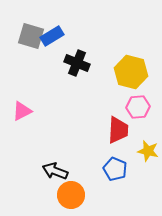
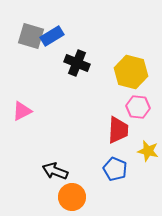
pink hexagon: rotated 10 degrees clockwise
orange circle: moved 1 px right, 2 px down
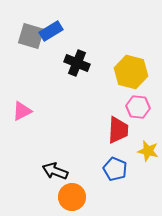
blue rectangle: moved 1 px left, 5 px up
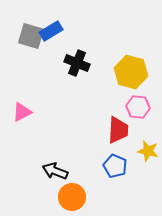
pink triangle: moved 1 px down
blue pentagon: moved 3 px up
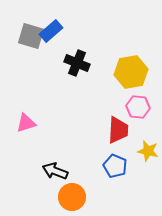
blue rectangle: rotated 10 degrees counterclockwise
yellow hexagon: rotated 24 degrees counterclockwise
pink triangle: moved 4 px right, 11 px down; rotated 10 degrees clockwise
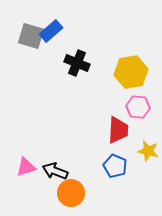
pink triangle: moved 44 px down
orange circle: moved 1 px left, 4 px up
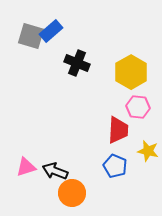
yellow hexagon: rotated 20 degrees counterclockwise
orange circle: moved 1 px right
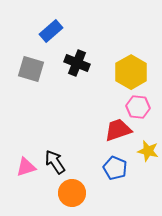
gray square: moved 33 px down
red trapezoid: rotated 112 degrees counterclockwise
blue pentagon: moved 2 px down
black arrow: moved 9 px up; rotated 35 degrees clockwise
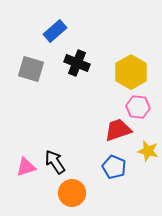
blue rectangle: moved 4 px right
blue pentagon: moved 1 px left, 1 px up
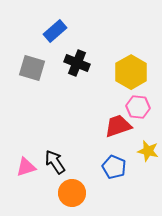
gray square: moved 1 px right, 1 px up
red trapezoid: moved 4 px up
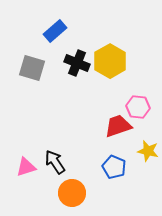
yellow hexagon: moved 21 px left, 11 px up
